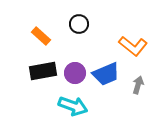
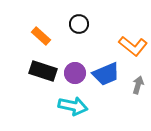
black rectangle: rotated 28 degrees clockwise
cyan arrow: rotated 8 degrees counterclockwise
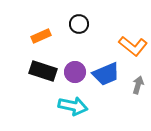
orange rectangle: rotated 66 degrees counterclockwise
purple circle: moved 1 px up
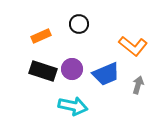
purple circle: moved 3 px left, 3 px up
